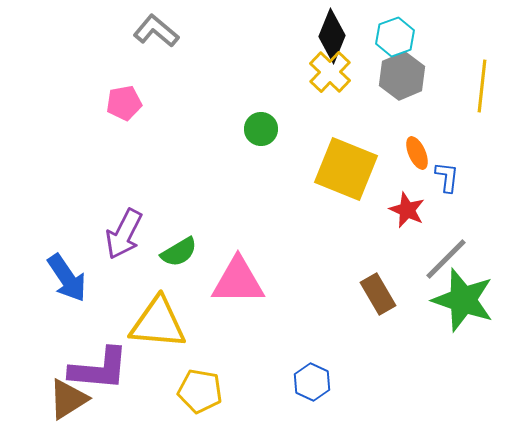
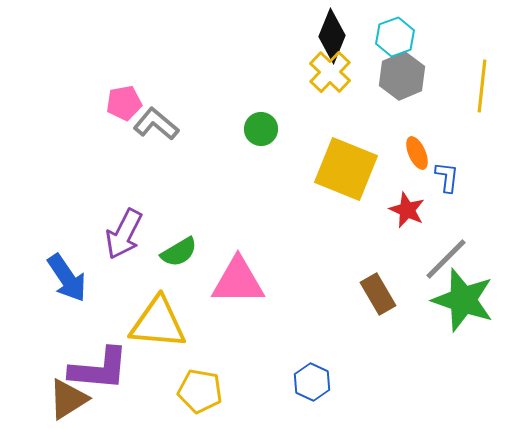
gray L-shape: moved 93 px down
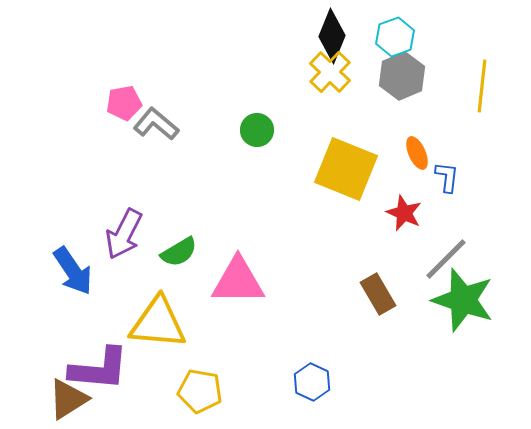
green circle: moved 4 px left, 1 px down
red star: moved 3 px left, 3 px down
blue arrow: moved 6 px right, 7 px up
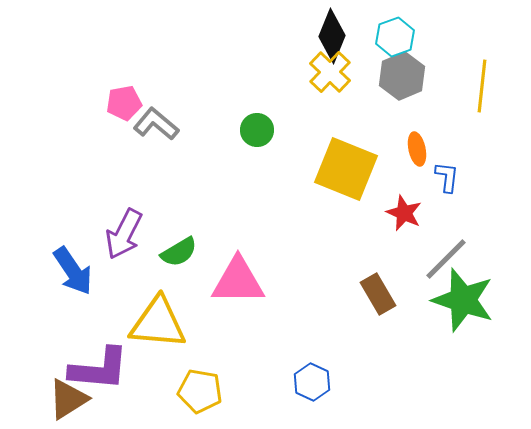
orange ellipse: moved 4 px up; rotated 12 degrees clockwise
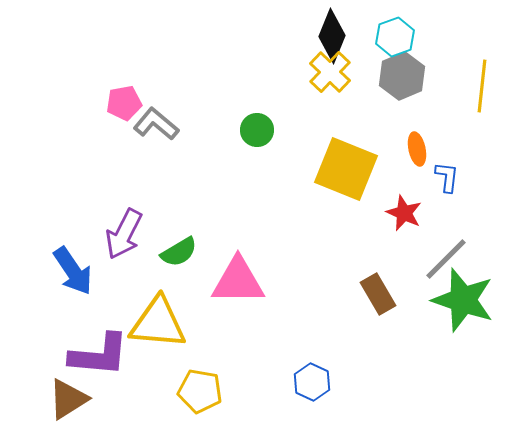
purple L-shape: moved 14 px up
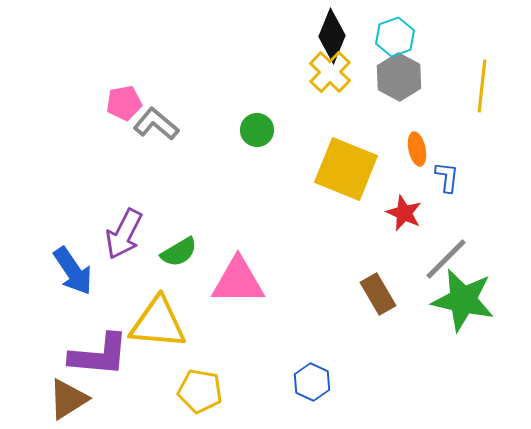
gray hexagon: moved 3 px left, 1 px down; rotated 9 degrees counterclockwise
green star: rotated 6 degrees counterclockwise
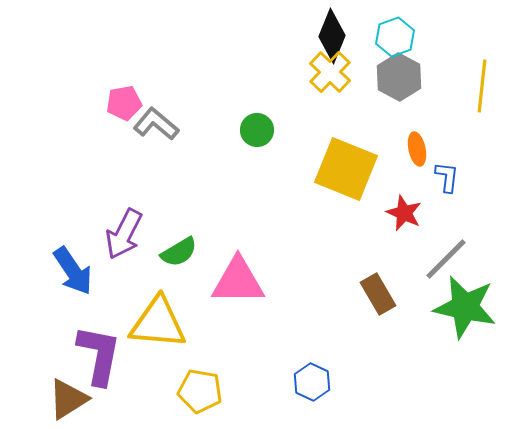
green star: moved 2 px right, 7 px down
purple L-shape: rotated 84 degrees counterclockwise
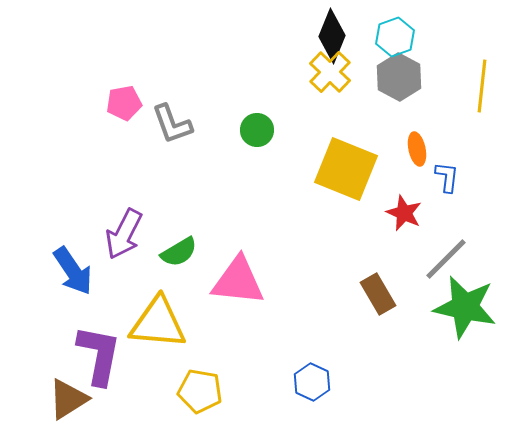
gray L-shape: moved 16 px right; rotated 150 degrees counterclockwise
pink triangle: rotated 6 degrees clockwise
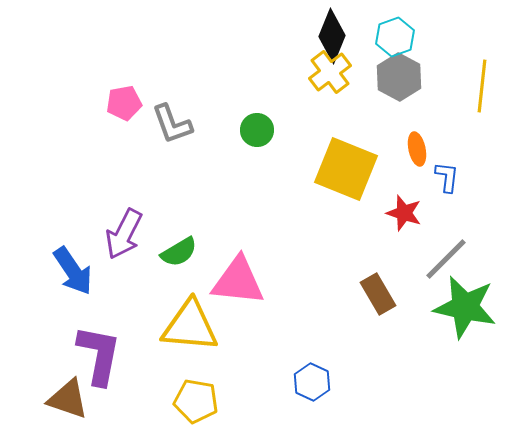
yellow cross: rotated 9 degrees clockwise
red star: rotated 6 degrees counterclockwise
yellow triangle: moved 32 px right, 3 px down
yellow pentagon: moved 4 px left, 10 px down
brown triangle: rotated 51 degrees clockwise
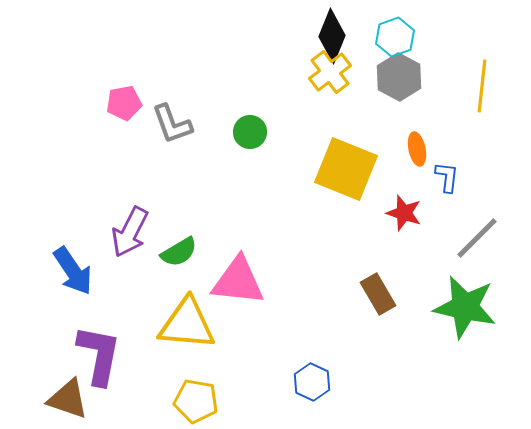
green circle: moved 7 px left, 2 px down
purple arrow: moved 6 px right, 2 px up
gray line: moved 31 px right, 21 px up
yellow triangle: moved 3 px left, 2 px up
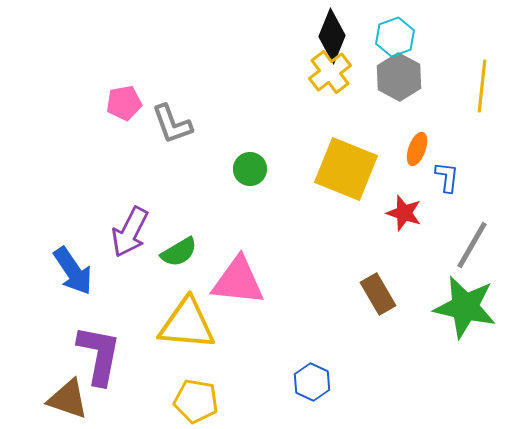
green circle: moved 37 px down
orange ellipse: rotated 32 degrees clockwise
gray line: moved 5 px left, 7 px down; rotated 15 degrees counterclockwise
